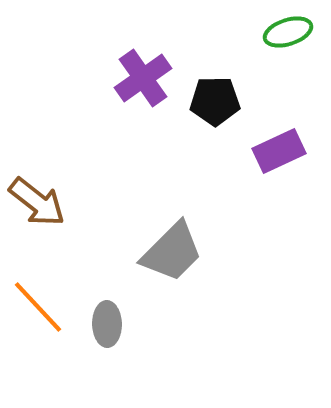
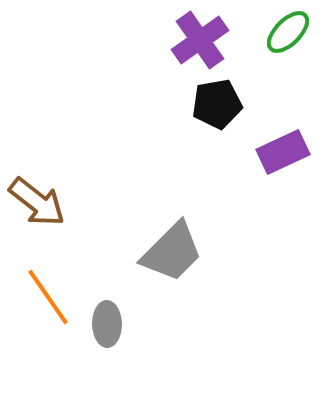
green ellipse: rotated 27 degrees counterclockwise
purple cross: moved 57 px right, 38 px up
black pentagon: moved 2 px right, 3 px down; rotated 9 degrees counterclockwise
purple rectangle: moved 4 px right, 1 px down
orange line: moved 10 px right, 10 px up; rotated 8 degrees clockwise
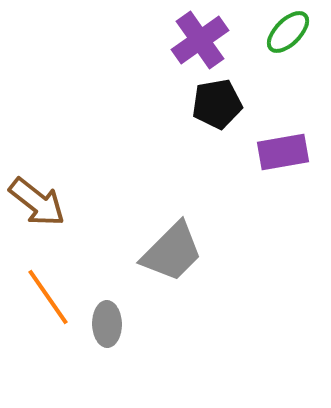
purple rectangle: rotated 15 degrees clockwise
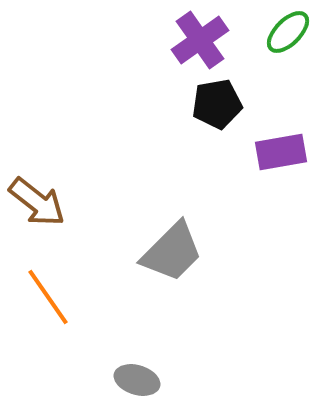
purple rectangle: moved 2 px left
gray ellipse: moved 30 px right, 56 px down; rotated 72 degrees counterclockwise
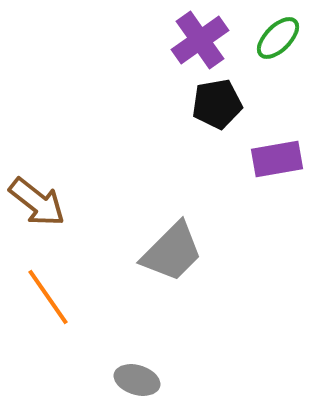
green ellipse: moved 10 px left, 6 px down
purple rectangle: moved 4 px left, 7 px down
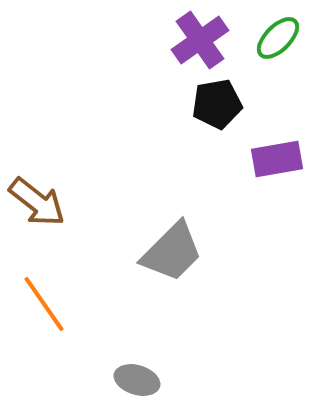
orange line: moved 4 px left, 7 px down
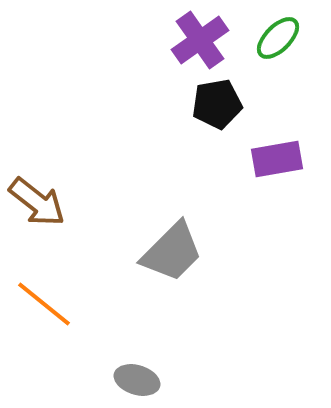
orange line: rotated 16 degrees counterclockwise
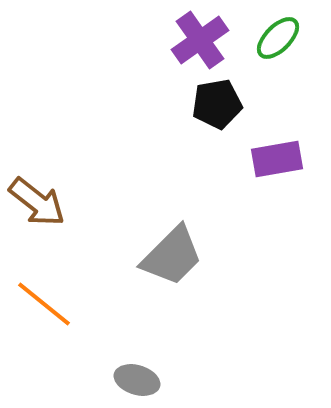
gray trapezoid: moved 4 px down
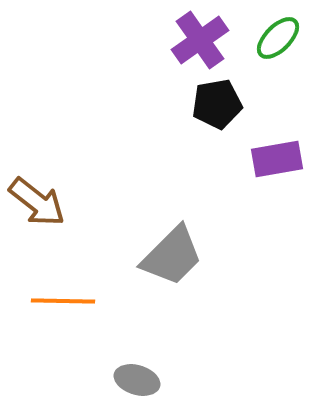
orange line: moved 19 px right, 3 px up; rotated 38 degrees counterclockwise
